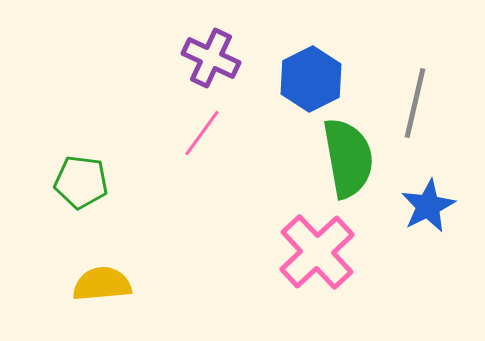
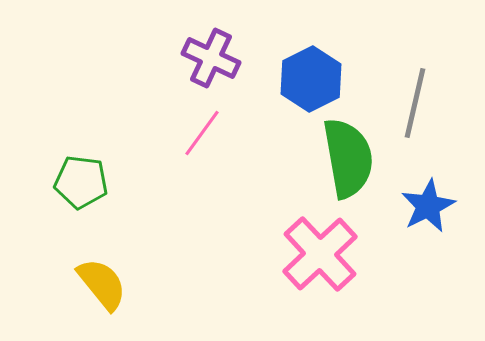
pink cross: moved 3 px right, 2 px down
yellow semicircle: rotated 56 degrees clockwise
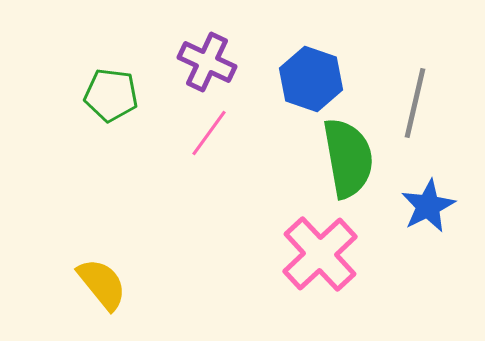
purple cross: moved 4 px left, 4 px down
blue hexagon: rotated 14 degrees counterclockwise
pink line: moved 7 px right
green pentagon: moved 30 px right, 87 px up
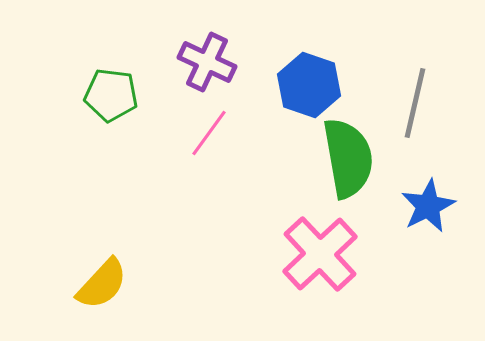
blue hexagon: moved 2 px left, 6 px down
yellow semicircle: rotated 82 degrees clockwise
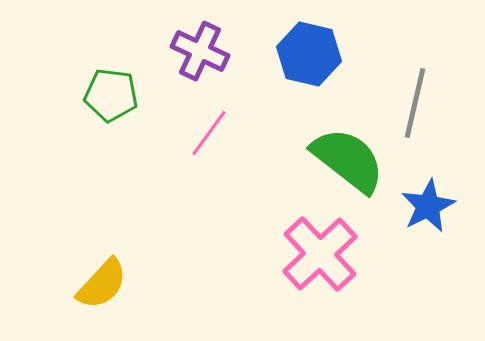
purple cross: moved 7 px left, 11 px up
blue hexagon: moved 31 px up; rotated 6 degrees counterclockwise
green semicircle: moved 2 px down; rotated 42 degrees counterclockwise
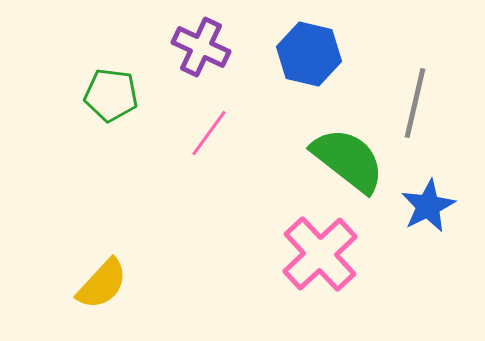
purple cross: moved 1 px right, 4 px up
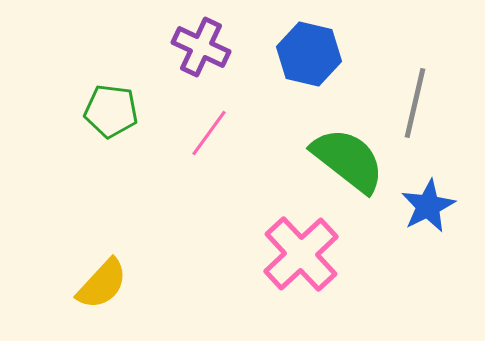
green pentagon: moved 16 px down
pink cross: moved 19 px left
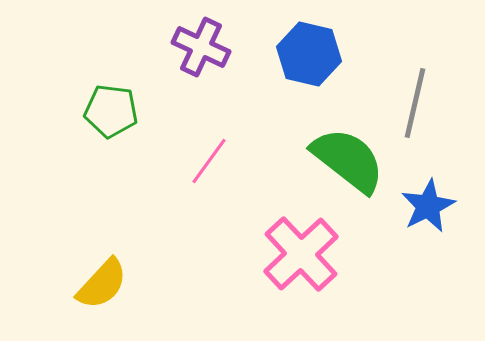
pink line: moved 28 px down
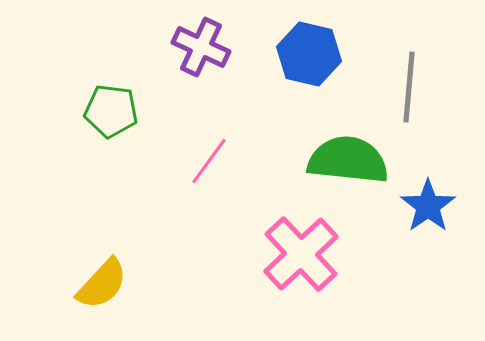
gray line: moved 6 px left, 16 px up; rotated 8 degrees counterclockwise
green semicircle: rotated 32 degrees counterclockwise
blue star: rotated 8 degrees counterclockwise
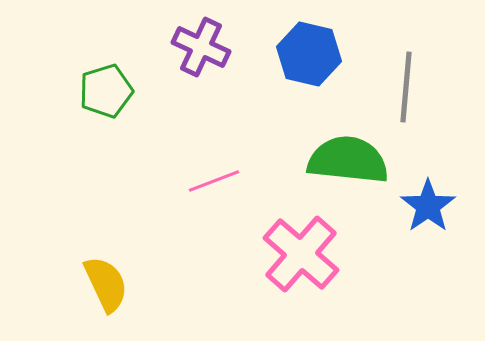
gray line: moved 3 px left
green pentagon: moved 5 px left, 20 px up; rotated 24 degrees counterclockwise
pink line: moved 5 px right, 20 px down; rotated 33 degrees clockwise
pink cross: rotated 6 degrees counterclockwise
yellow semicircle: moved 4 px right; rotated 68 degrees counterclockwise
